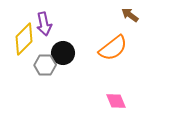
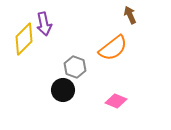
brown arrow: rotated 30 degrees clockwise
black circle: moved 37 px down
gray hexagon: moved 30 px right, 2 px down; rotated 20 degrees clockwise
pink diamond: rotated 45 degrees counterclockwise
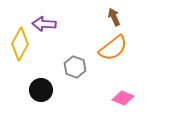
brown arrow: moved 16 px left, 2 px down
purple arrow: rotated 105 degrees clockwise
yellow diamond: moved 4 px left, 5 px down; rotated 16 degrees counterclockwise
black circle: moved 22 px left
pink diamond: moved 7 px right, 3 px up
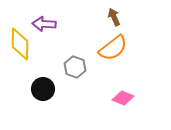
yellow diamond: rotated 28 degrees counterclockwise
black circle: moved 2 px right, 1 px up
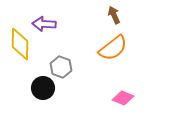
brown arrow: moved 2 px up
gray hexagon: moved 14 px left
black circle: moved 1 px up
